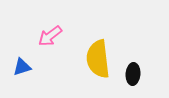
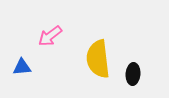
blue triangle: rotated 12 degrees clockwise
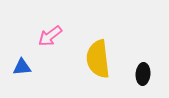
black ellipse: moved 10 px right
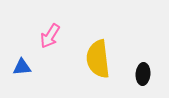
pink arrow: rotated 20 degrees counterclockwise
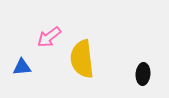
pink arrow: moved 1 px left, 1 px down; rotated 20 degrees clockwise
yellow semicircle: moved 16 px left
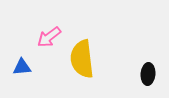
black ellipse: moved 5 px right
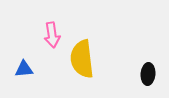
pink arrow: moved 3 px right, 2 px up; rotated 60 degrees counterclockwise
blue triangle: moved 2 px right, 2 px down
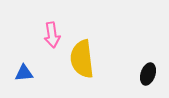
blue triangle: moved 4 px down
black ellipse: rotated 15 degrees clockwise
